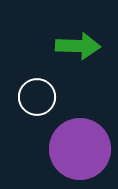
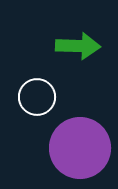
purple circle: moved 1 px up
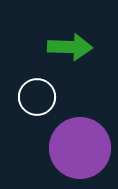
green arrow: moved 8 px left, 1 px down
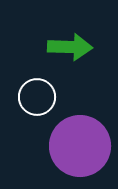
purple circle: moved 2 px up
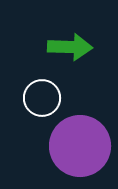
white circle: moved 5 px right, 1 px down
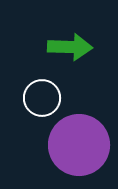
purple circle: moved 1 px left, 1 px up
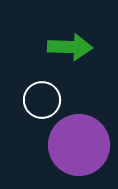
white circle: moved 2 px down
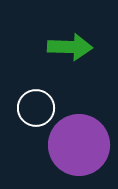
white circle: moved 6 px left, 8 px down
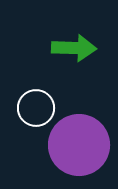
green arrow: moved 4 px right, 1 px down
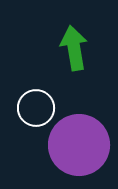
green arrow: rotated 102 degrees counterclockwise
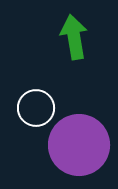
green arrow: moved 11 px up
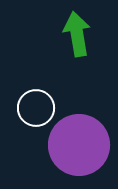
green arrow: moved 3 px right, 3 px up
